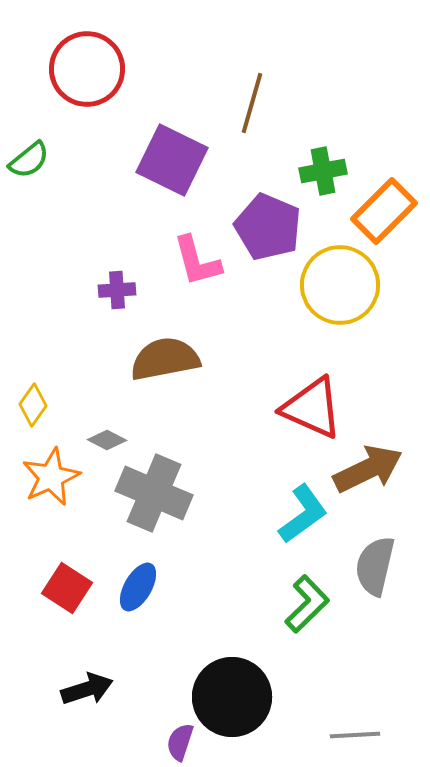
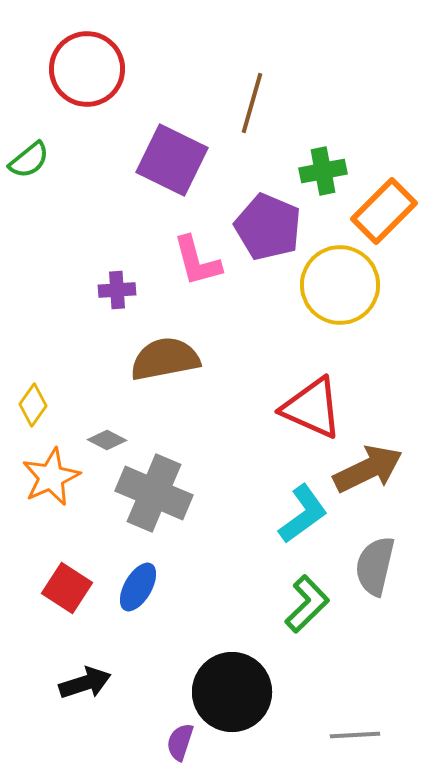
black arrow: moved 2 px left, 6 px up
black circle: moved 5 px up
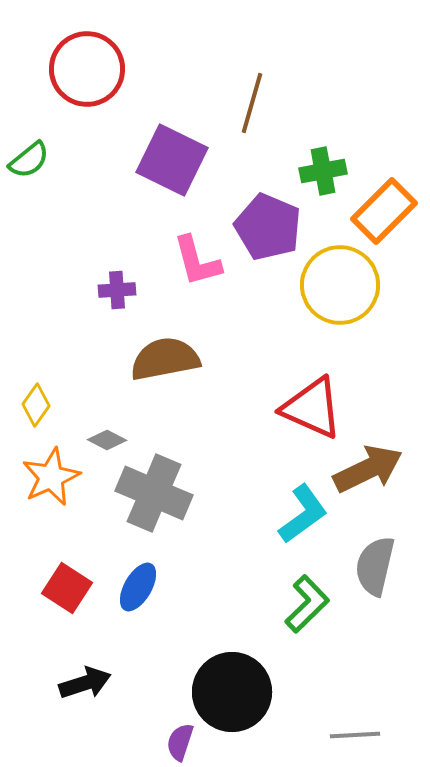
yellow diamond: moved 3 px right
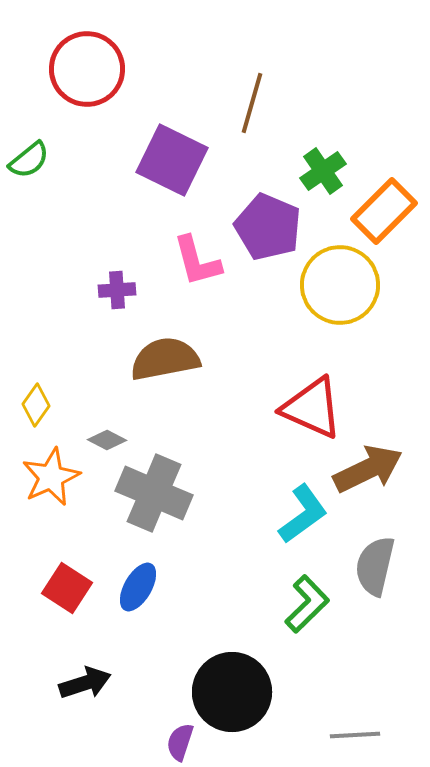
green cross: rotated 24 degrees counterclockwise
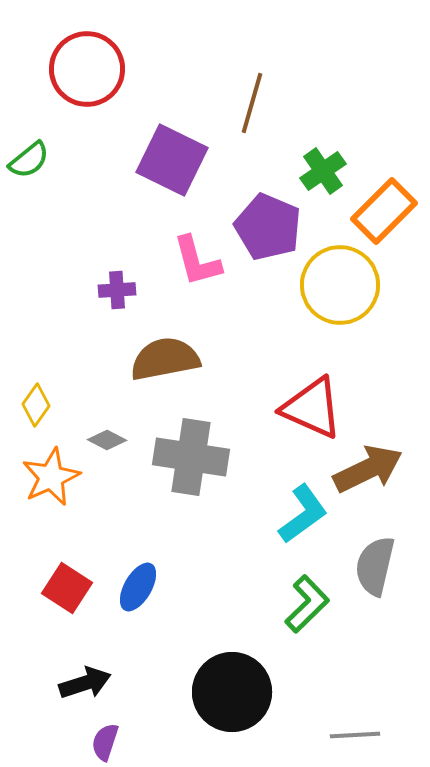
gray cross: moved 37 px right, 36 px up; rotated 14 degrees counterclockwise
purple semicircle: moved 75 px left
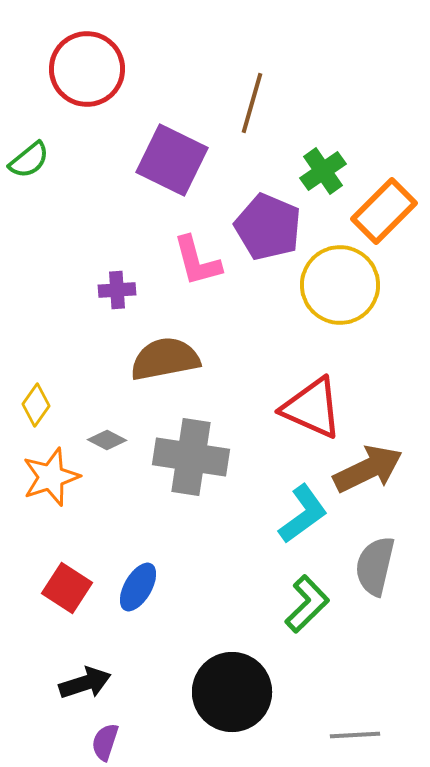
orange star: rotated 6 degrees clockwise
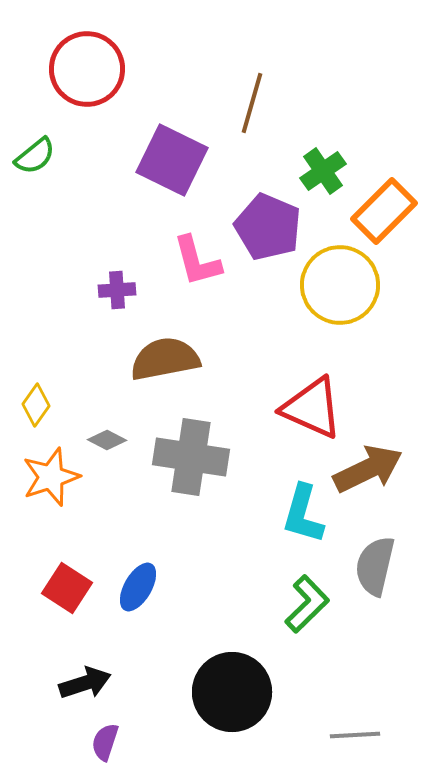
green semicircle: moved 6 px right, 4 px up
cyan L-shape: rotated 142 degrees clockwise
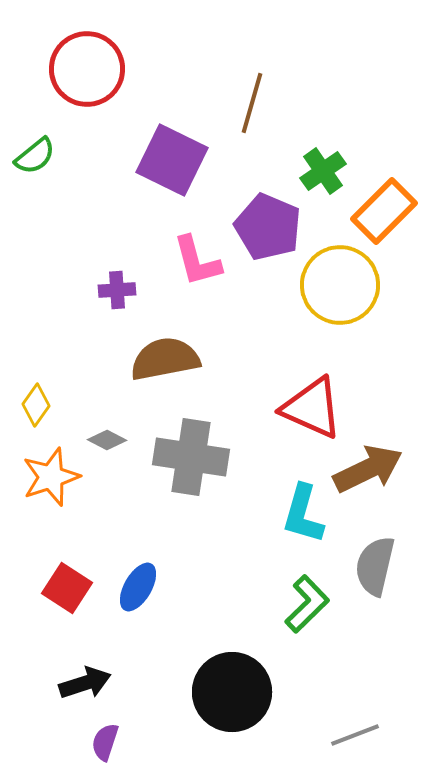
gray line: rotated 18 degrees counterclockwise
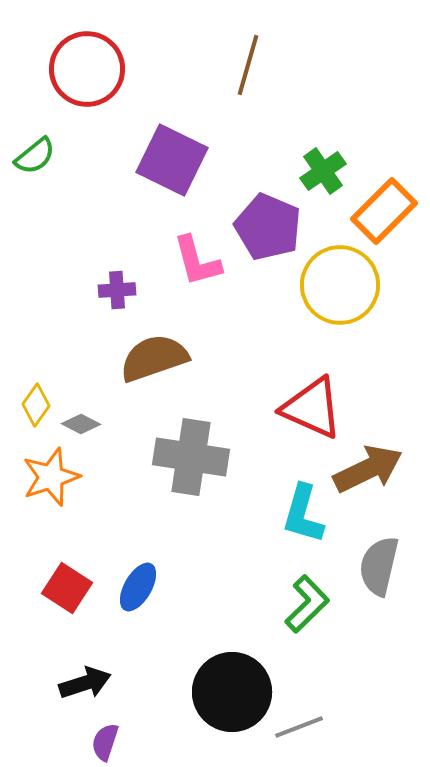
brown line: moved 4 px left, 38 px up
brown semicircle: moved 11 px left, 1 px up; rotated 8 degrees counterclockwise
gray diamond: moved 26 px left, 16 px up
gray semicircle: moved 4 px right
gray line: moved 56 px left, 8 px up
